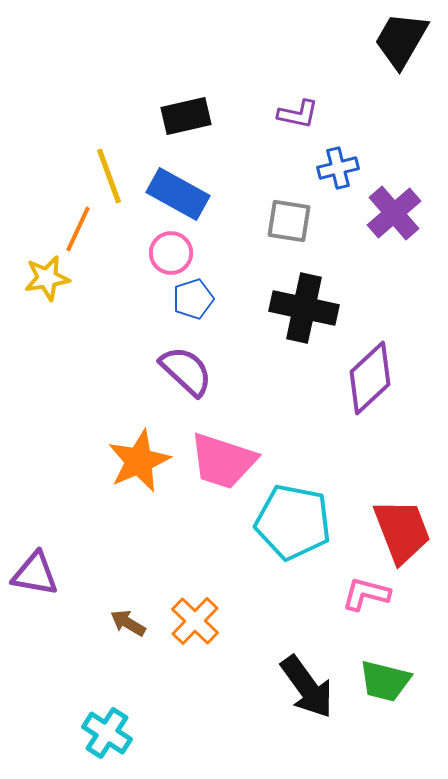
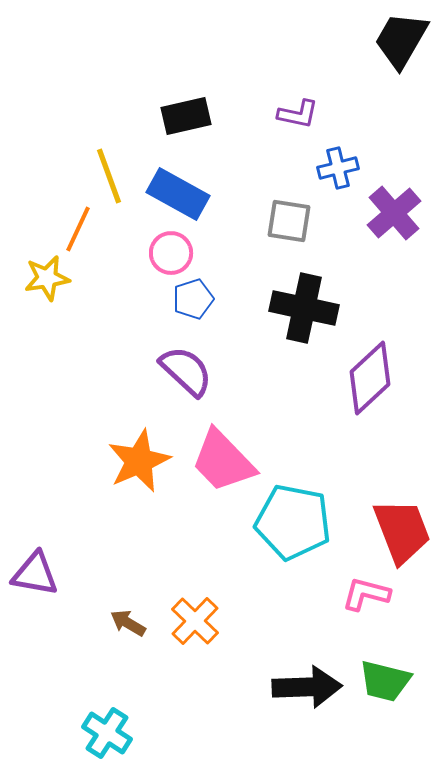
pink trapezoid: rotated 28 degrees clockwise
black arrow: rotated 56 degrees counterclockwise
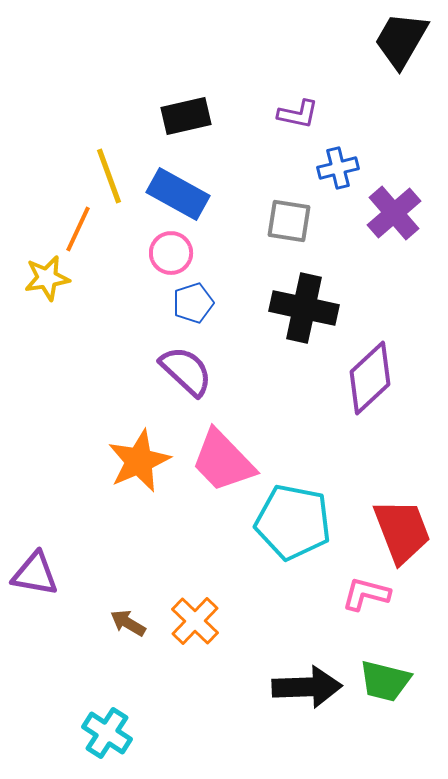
blue pentagon: moved 4 px down
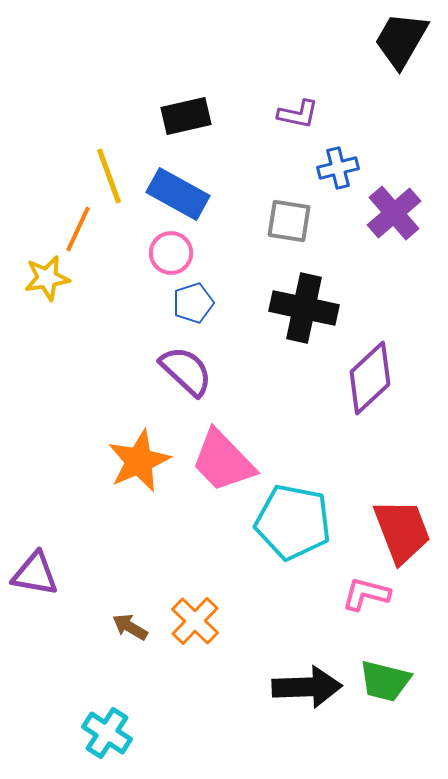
brown arrow: moved 2 px right, 4 px down
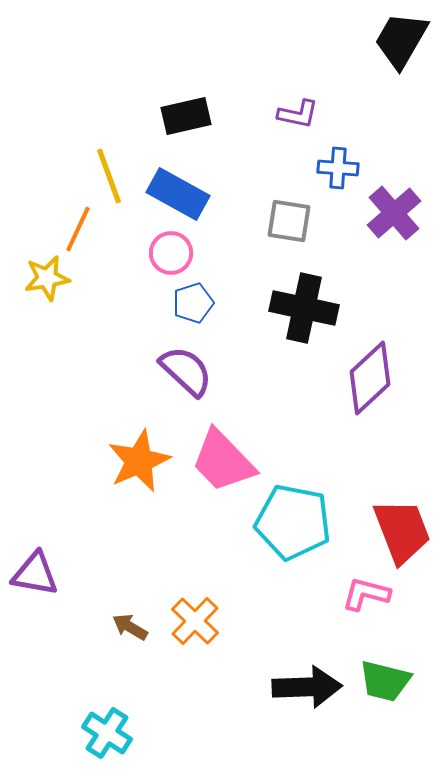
blue cross: rotated 18 degrees clockwise
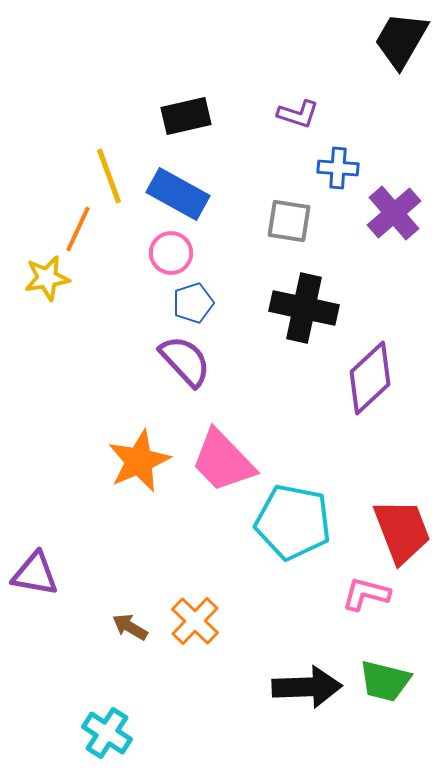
purple L-shape: rotated 6 degrees clockwise
purple semicircle: moved 1 px left, 10 px up; rotated 4 degrees clockwise
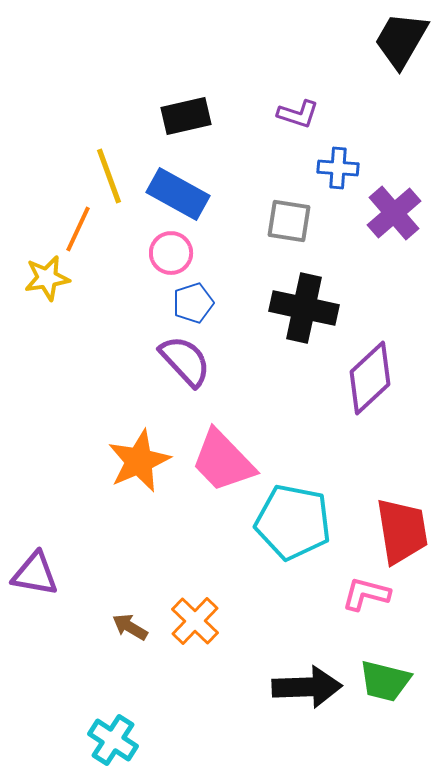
red trapezoid: rotated 12 degrees clockwise
cyan cross: moved 6 px right, 7 px down
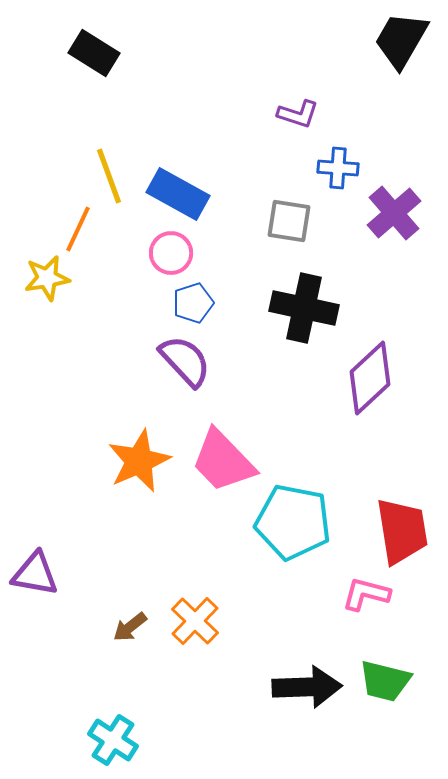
black rectangle: moved 92 px left, 63 px up; rotated 45 degrees clockwise
brown arrow: rotated 69 degrees counterclockwise
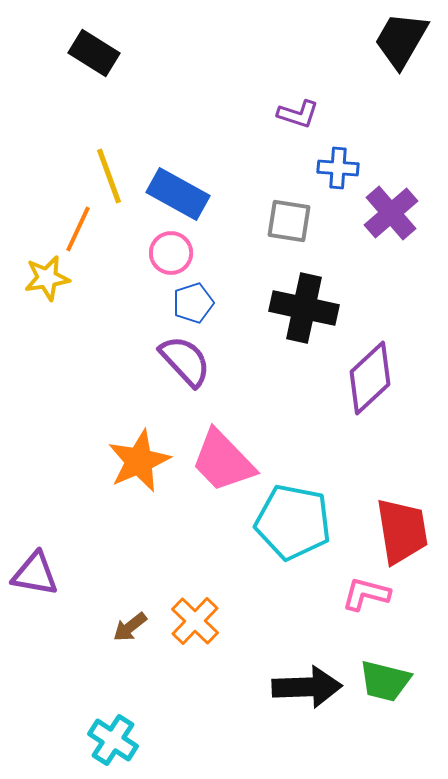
purple cross: moved 3 px left
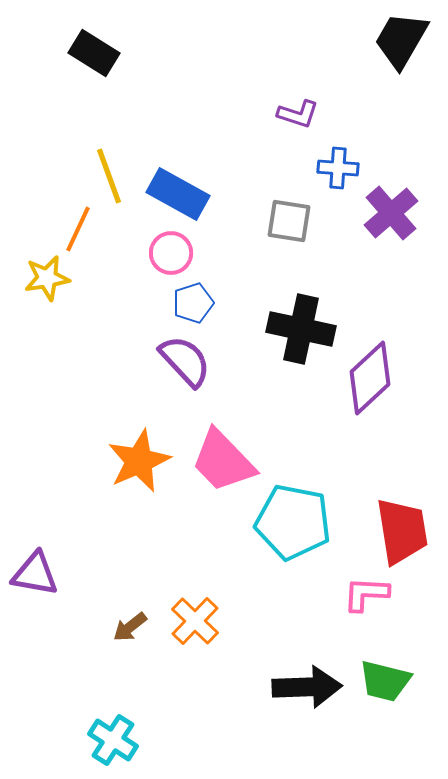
black cross: moved 3 px left, 21 px down
pink L-shape: rotated 12 degrees counterclockwise
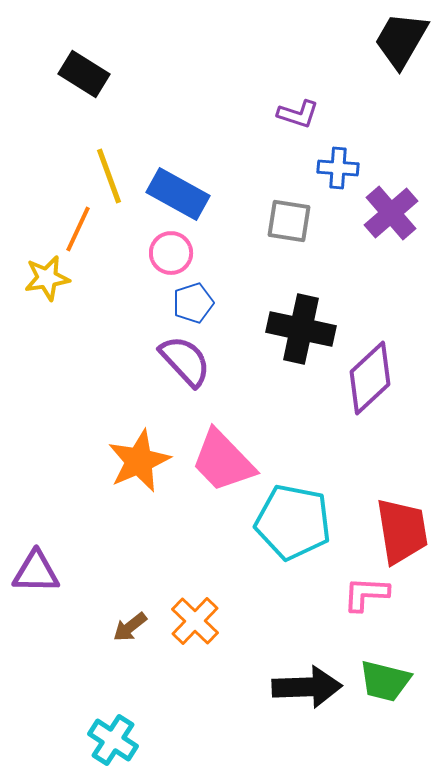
black rectangle: moved 10 px left, 21 px down
purple triangle: moved 1 px right, 2 px up; rotated 9 degrees counterclockwise
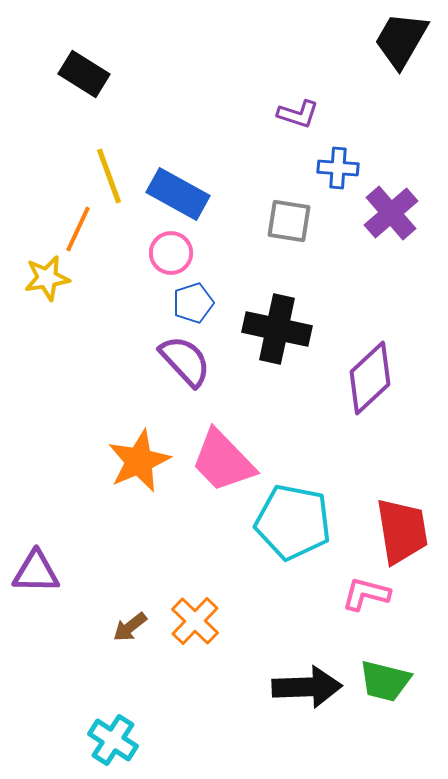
black cross: moved 24 px left
pink L-shape: rotated 12 degrees clockwise
